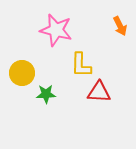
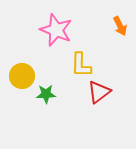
pink star: rotated 8 degrees clockwise
yellow circle: moved 3 px down
red triangle: rotated 40 degrees counterclockwise
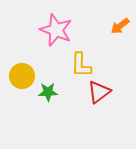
orange arrow: rotated 78 degrees clockwise
green star: moved 2 px right, 2 px up
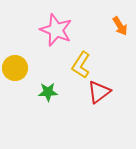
orange arrow: rotated 84 degrees counterclockwise
yellow L-shape: rotated 32 degrees clockwise
yellow circle: moved 7 px left, 8 px up
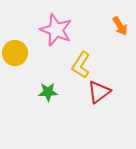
yellow circle: moved 15 px up
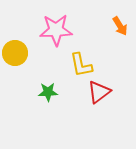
pink star: rotated 24 degrees counterclockwise
yellow L-shape: rotated 44 degrees counterclockwise
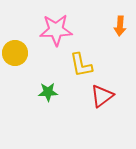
orange arrow: rotated 36 degrees clockwise
red triangle: moved 3 px right, 4 px down
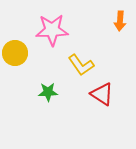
orange arrow: moved 5 px up
pink star: moved 4 px left
yellow L-shape: rotated 24 degrees counterclockwise
red triangle: moved 2 px up; rotated 50 degrees counterclockwise
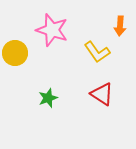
orange arrow: moved 5 px down
pink star: rotated 20 degrees clockwise
yellow L-shape: moved 16 px right, 13 px up
green star: moved 6 px down; rotated 18 degrees counterclockwise
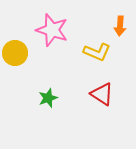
yellow L-shape: rotated 32 degrees counterclockwise
